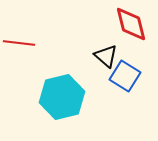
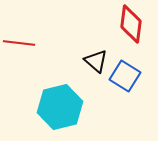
red diamond: rotated 21 degrees clockwise
black triangle: moved 10 px left, 5 px down
cyan hexagon: moved 2 px left, 10 px down
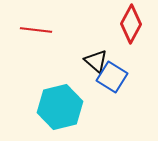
red diamond: rotated 21 degrees clockwise
red line: moved 17 px right, 13 px up
blue square: moved 13 px left, 1 px down
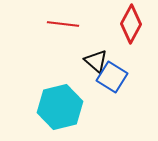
red line: moved 27 px right, 6 px up
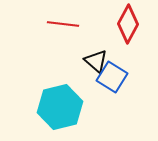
red diamond: moved 3 px left
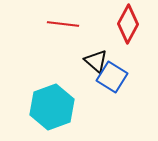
cyan hexagon: moved 8 px left; rotated 6 degrees counterclockwise
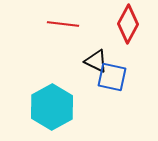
black triangle: rotated 15 degrees counterclockwise
blue square: rotated 20 degrees counterclockwise
cyan hexagon: rotated 9 degrees counterclockwise
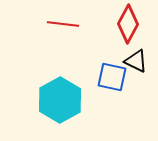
black triangle: moved 40 px right
cyan hexagon: moved 8 px right, 7 px up
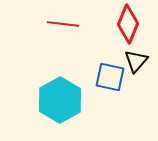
red diamond: rotated 6 degrees counterclockwise
black triangle: rotated 45 degrees clockwise
blue square: moved 2 px left
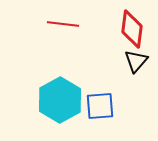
red diamond: moved 4 px right, 5 px down; rotated 15 degrees counterclockwise
blue square: moved 10 px left, 29 px down; rotated 16 degrees counterclockwise
